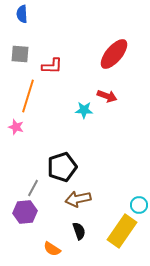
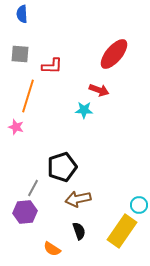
red arrow: moved 8 px left, 6 px up
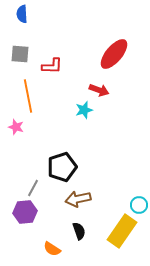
orange line: rotated 28 degrees counterclockwise
cyan star: rotated 18 degrees counterclockwise
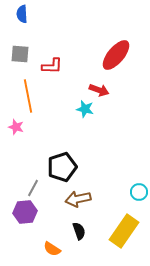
red ellipse: moved 2 px right, 1 px down
cyan star: moved 1 px right, 1 px up; rotated 30 degrees clockwise
cyan circle: moved 13 px up
yellow rectangle: moved 2 px right
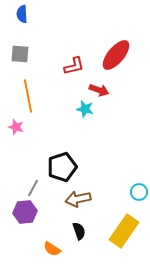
red L-shape: moved 22 px right; rotated 15 degrees counterclockwise
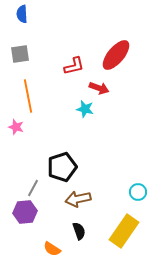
gray square: rotated 12 degrees counterclockwise
red arrow: moved 2 px up
cyan circle: moved 1 px left
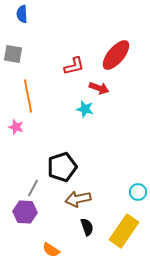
gray square: moved 7 px left; rotated 18 degrees clockwise
purple hexagon: rotated 10 degrees clockwise
black semicircle: moved 8 px right, 4 px up
orange semicircle: moved 1 px left, 1 px down
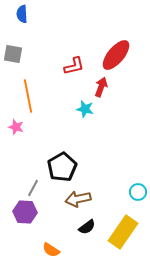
red arrow: moved 2 px right, 1 px up; rotated 90 degrees counterclockwise
black pentagon: rotated 12 degrees counterclockwise
black semicircle: rotated 72 degrees clockwise
yellow rectangle: moved 1 px left, 1 px down
